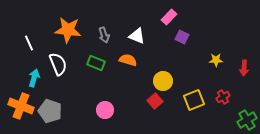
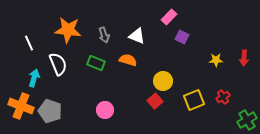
red arrow: moved 10 px up
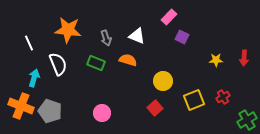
gray arrow: moved 2 px right, 3 px down
red square: moved 7 px down
pink circle: moved 3 px left, 3 px down
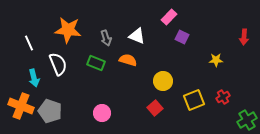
red arrow: moved 21 px up
cyan arrow: rotated 150 degrees clockwise
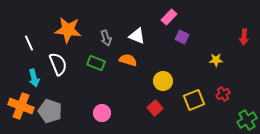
red cross: moved 3 px up
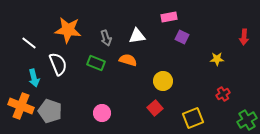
pink rectangle: rotated 35 degrees clockwise
white triangle: rotated 30 degrees counterclockwise
white line: rotated 28 degrees counterclockwise
yellow star: moved 1 px right, 1 px up
yellow square: moved 1 px left, 18 px down
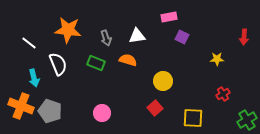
yellow square: rotated 25 degrees clockwise
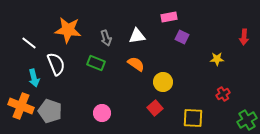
orange semicircle: moved 8 px right, 4 px down; rotated 18 degrees clockwise
white semicircle: moved 2 px left
yellow circle: moved 1 px down
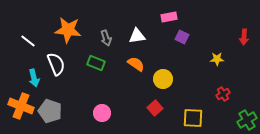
white line: moved 1 px left, 2 px up
yellow circle: moved 3 px up
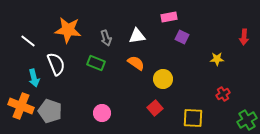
orange semicircle: moved 1 px up
